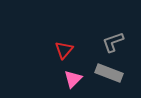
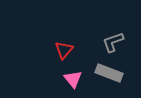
pink triangle: rotated 24 degrees counterclockwise
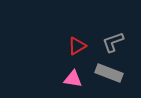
red triangle: moved 13 px right, 4 px up; rotated 18 degrees clockwise
pink triangle: rotated 42 degrees counterclockwise
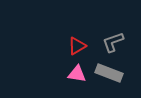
pink triangle: moved 4 px right, 5 px up
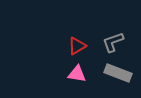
gray rectangle: moved 9 px right
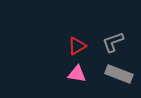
gray rectangle: moved 1 px right, 1 px down
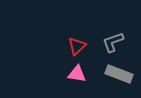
red triangle: rotated 12 degrees counterclockwise
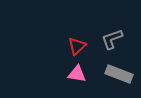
gray L-shape: moved 1 px left, 3 px up
